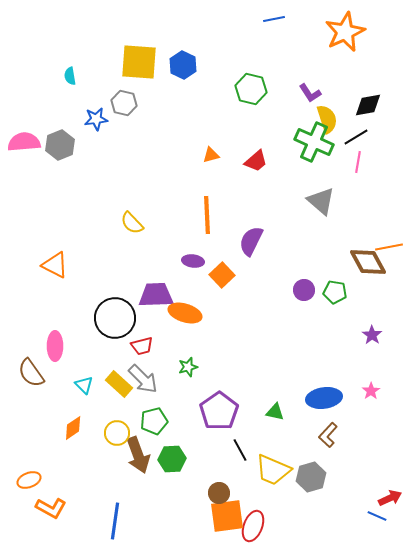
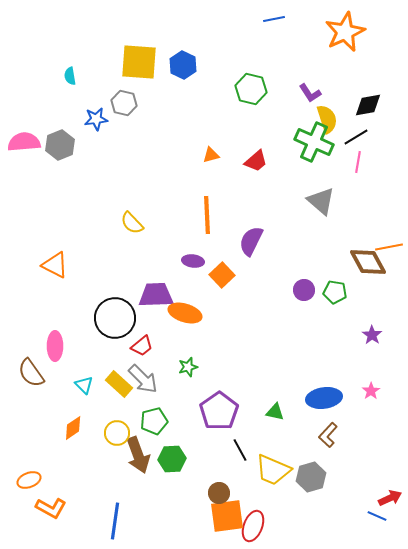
red trapezoid at (142, 346): rotated 25 degrees counterclockwise
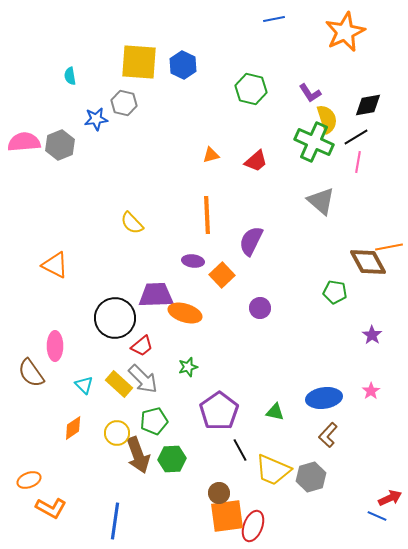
purple circle at (304, 290): moved 44 px left, 18 px down
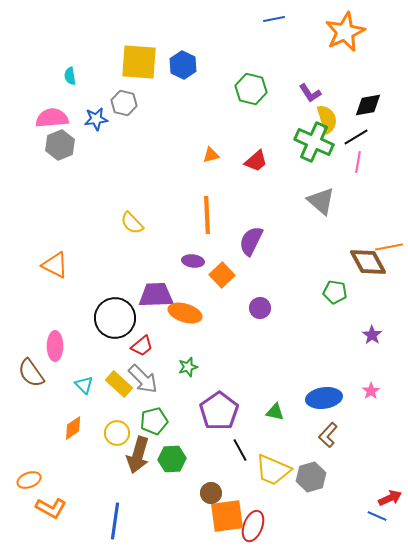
pink semicircle at (24, 142): moved 28 px right, 24 px up
brown arrow at (138, 455): rotated 36 degrees clockwise
brown circle at (219, 493): moved 8 px left
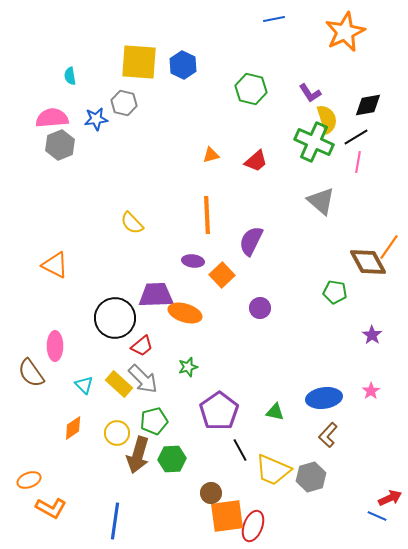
orange line at (389, 247): rotated 44 degrees counterclockwise
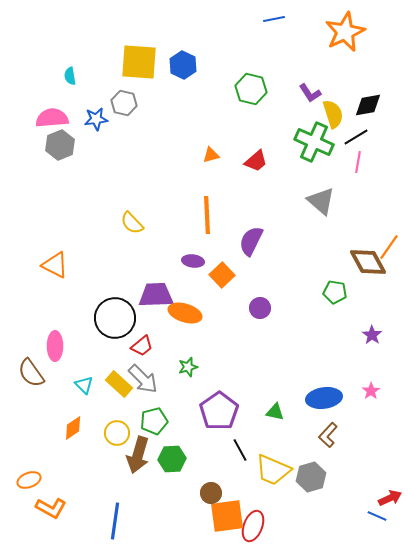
yellow semicircle at (327, 119): moved 6 px right, 5 px up
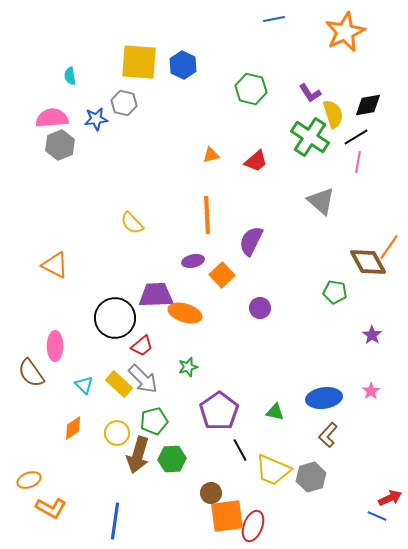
green cross at (314, 142): moved 4 px left, 5 px up; rotated 9 degrees clockwise
purple ellipse at (193, 261): rotated 20 degrees counterclockwise
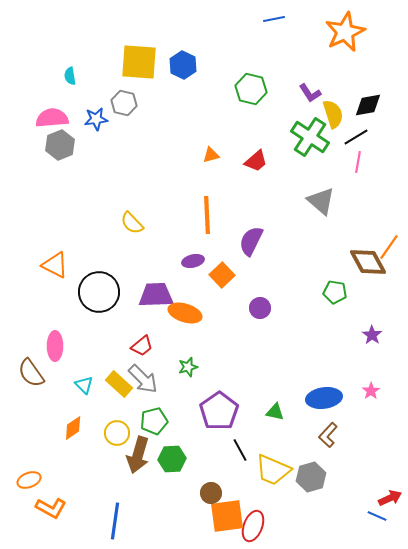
black circle at (115, 318): moved 16 px left, 26 px up
